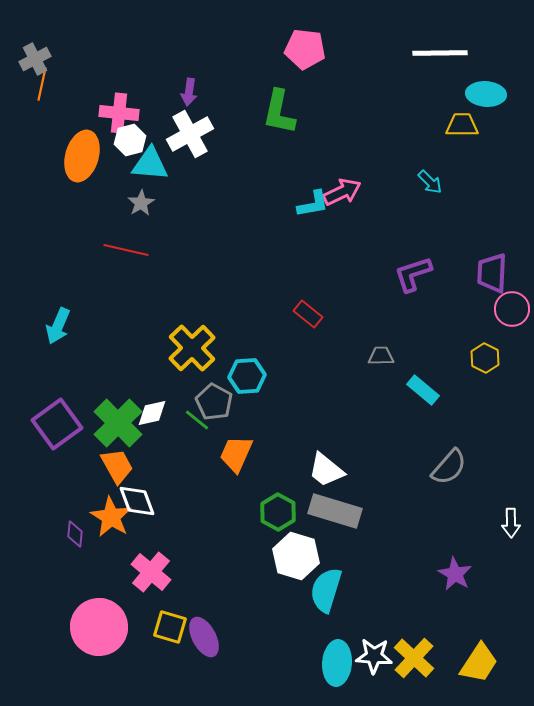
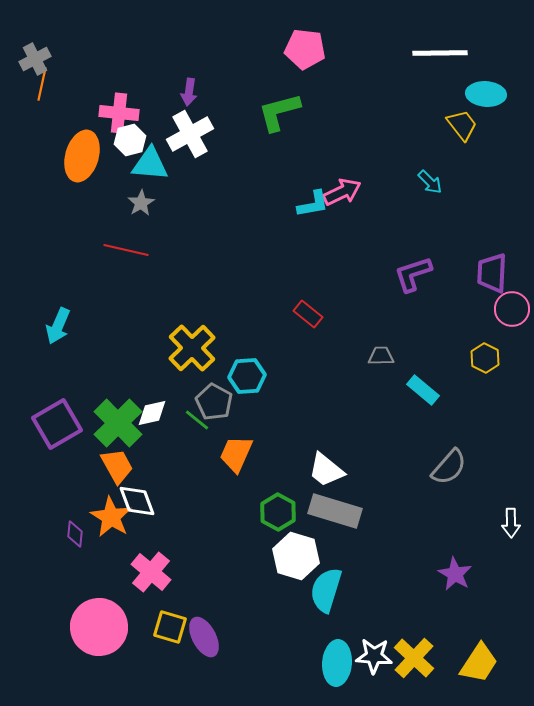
green L-shape at (279, 112): rotated 63 degrees clockwise
yellow trapezoid at (462, 125): rotated 52 degrees clockwise
purple square at (57, 424): rotated 6 degrees clockwise
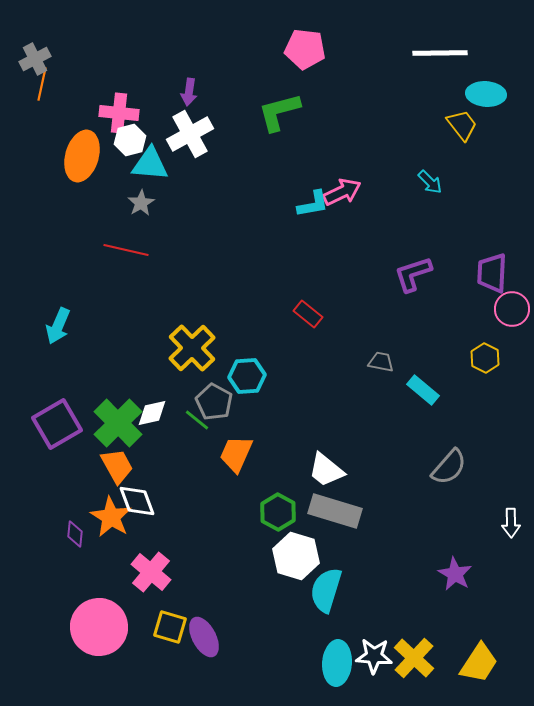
gray trapezoid at (381, 356): moved 6 px down; rotated 12 degrees clockwise
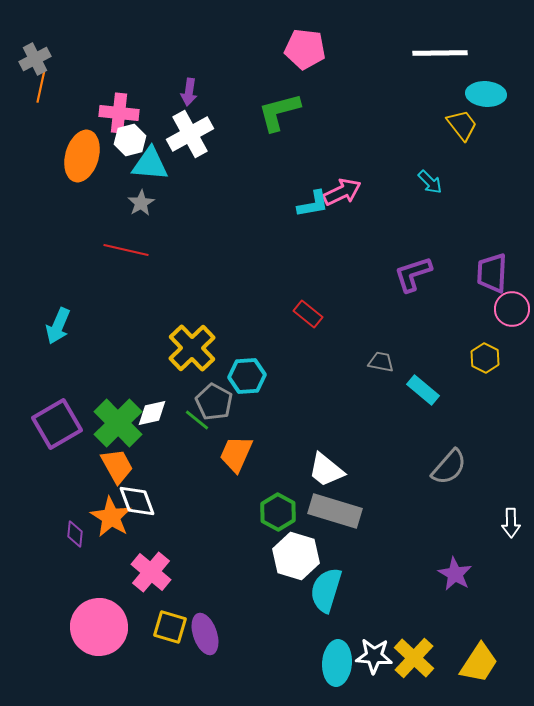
orange line at (42, 84): moved 1 px left, 2 px down
purple ellipse at (204, 637): moved 1 px right, 3 px up; rotated 9 degrees clockwise
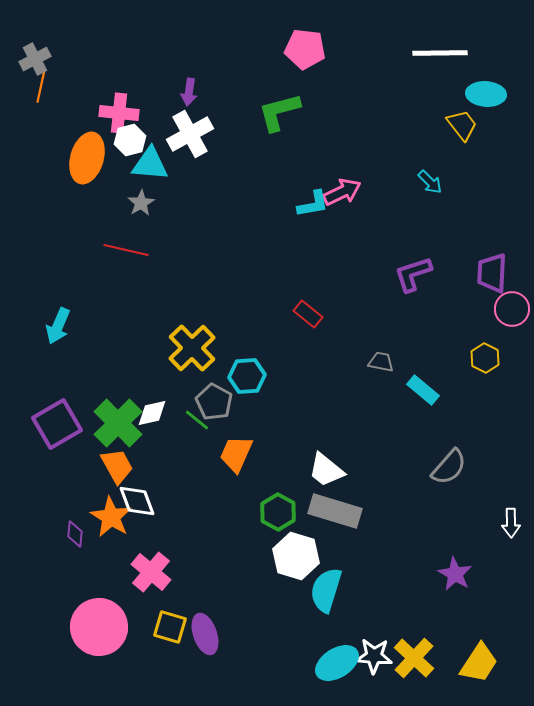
orange ellipse at (82, 156): moved 5 px right, 2 px down
cyan ellipse at (337, 663): rotated 54 degrees clockwise
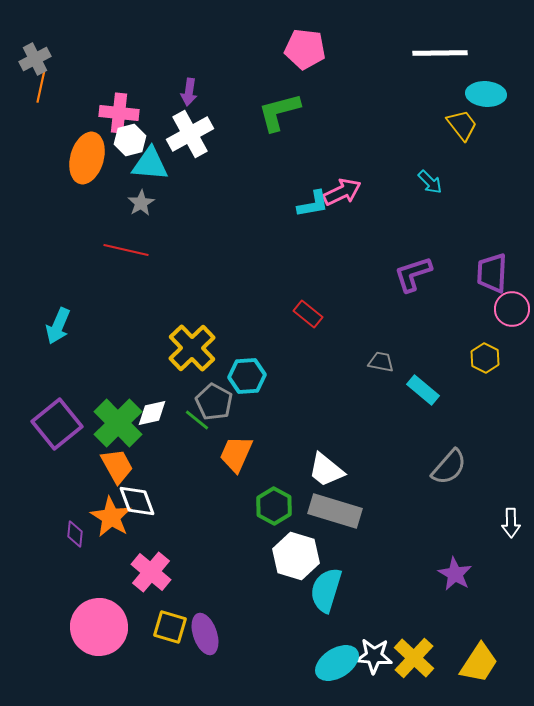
purple square at (57, 424): rotated 9 degrees counterclockwise
green hexagon at (278, 512): moved 4 px left, 6 px up
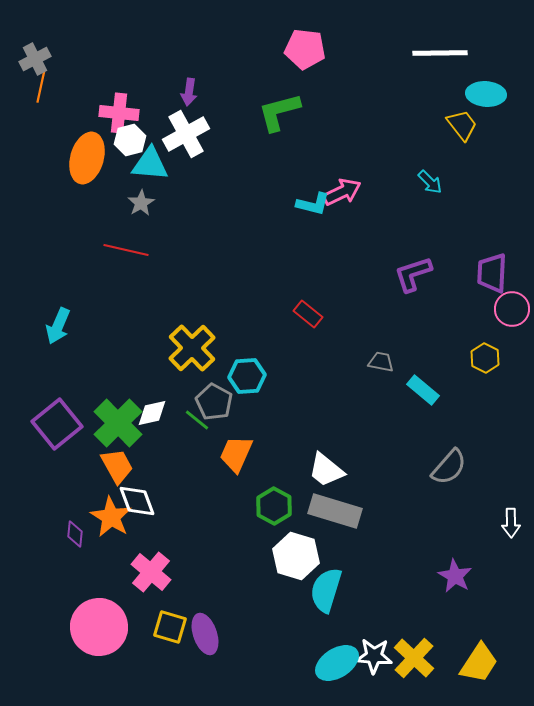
white cross at (190, 134): moved 4 px left
cyan L-shape at (313, 204): rotated 24 degrees clockwise
purple star at (455, 574): moved 2 px down
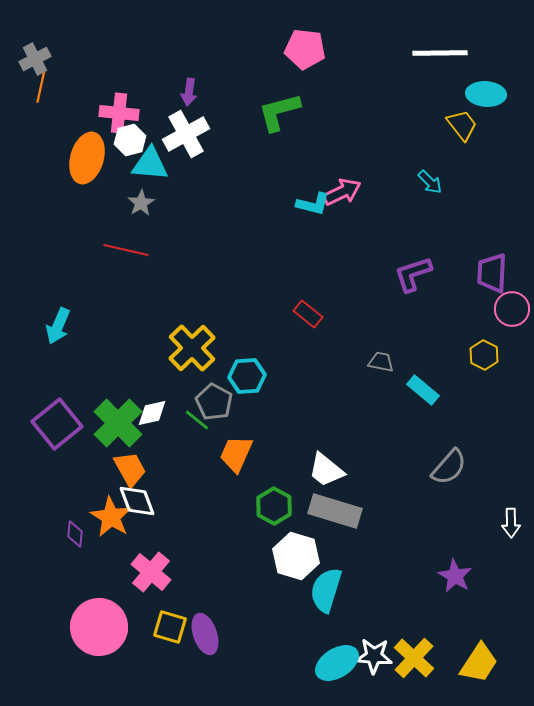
yellow hexagon at (485, 358): moved 1 px left, 3 px up
orange trapezoid at (117, 466): moved 13 px right, 3 px down
